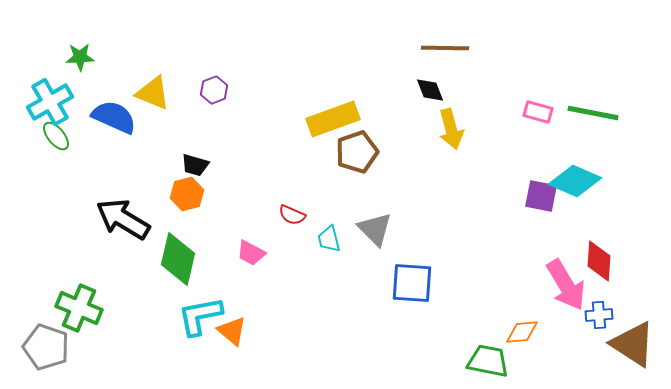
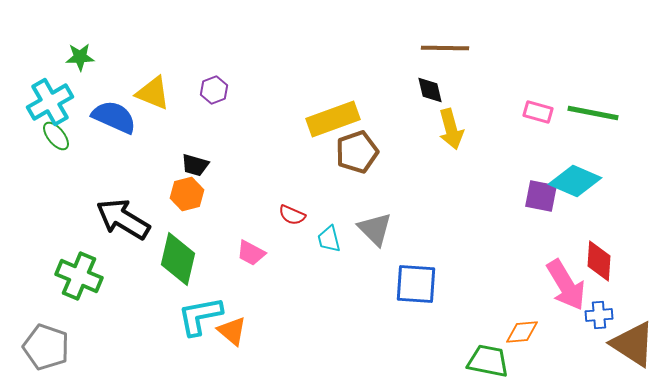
black diamond: rotated 8 degrees clockwise
blue square: moved 4 px right, 1 px down
green cross: moved 32 px up
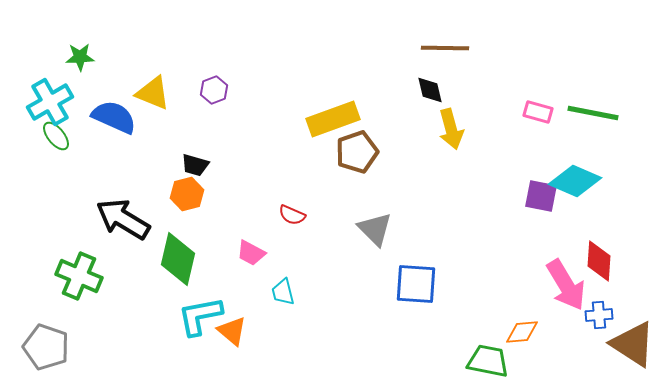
cyan trapezoid: moved 46 px left, 53 px down
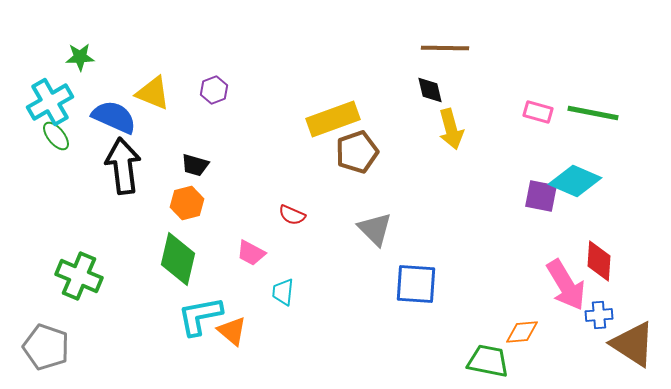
orange hexagon: moved 9 px down
black arrow: moved 53 px up; rotated 52 degrees clockwise
cyan trapezoid: rotated 20 degrees clockwise
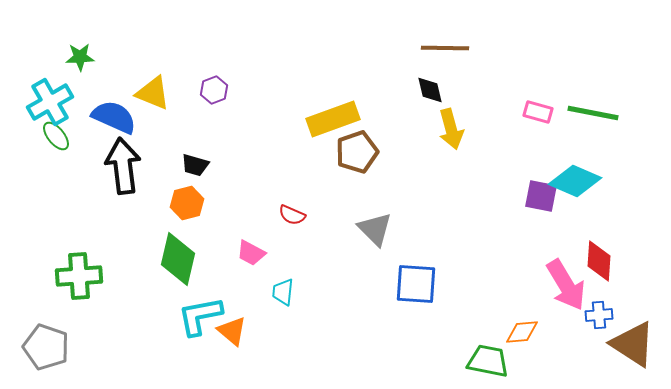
green cross: rotated 27 degrees counterclockwise
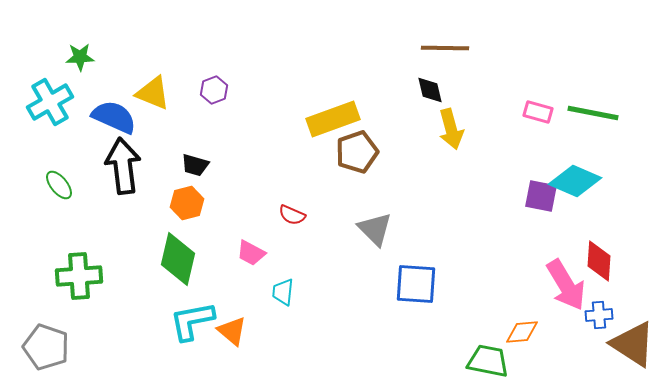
green ellipse: moved 3 px right, 49 px down
cyan L-shape: moved 8 px left, 5 px down
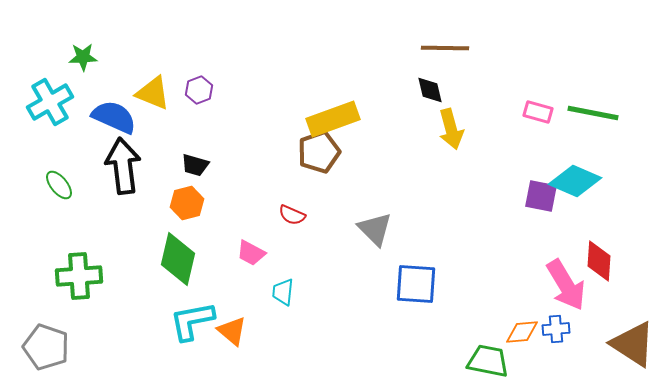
green star: moved 3 px right
purple hexagon: moved 15 px left
brown pentagon: moved 38 px left
blue cross: moved 43 px left, 14 px down
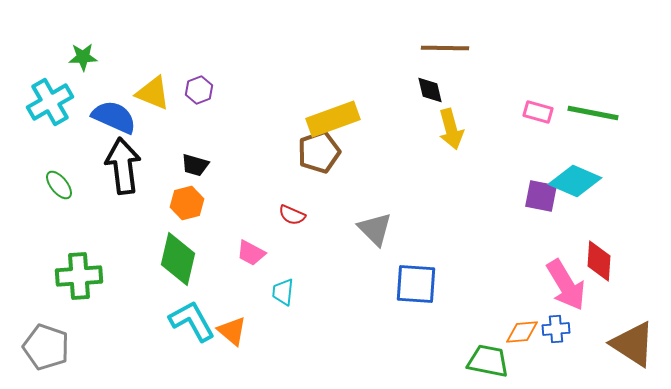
cyan L-shape: rotated 72 degrees clockwise
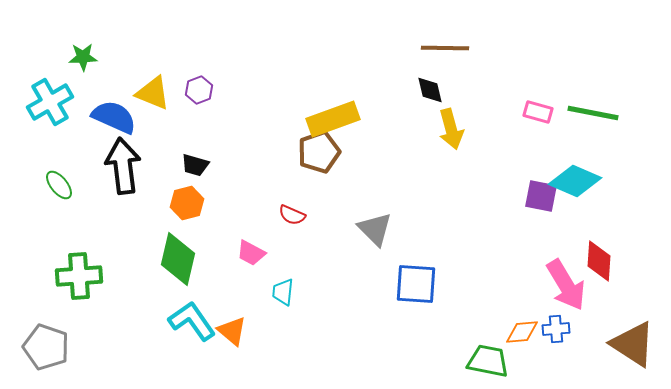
cyan L-shape: rotated 6 degrees counterclockwise
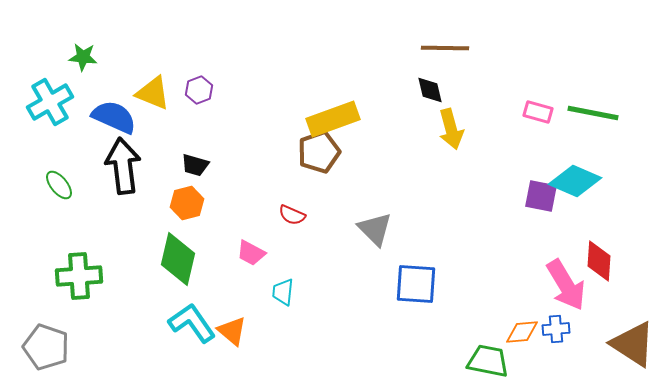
green star: rotated 8 degrees clockwise
cyan L-shape: moved 2 px down
